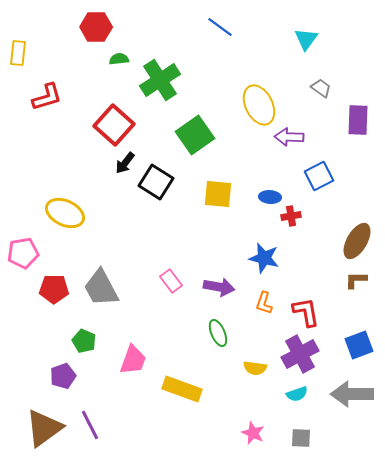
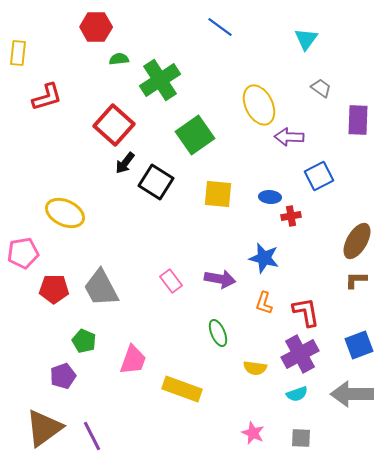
purple arrow at (219, 287): moved 1 px right, 8 px up
purple line at (90, 425): moved 2 px right, 11 px down
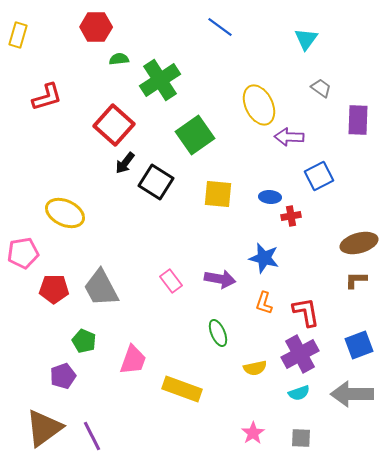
yellow rectangle at (18, 53): moved 18 px up; rotated 10 degrees clockwise
brown ellipse at (357, 241): moved 2 px right, 2 px down; rotated 45 degrees clockwise
yellow semicircle at (255, 368): rotated 20 degrees counterclockwise
cyan semicircle at (297, 394): moved 2 px right, 1 px up
pink star at (253, 433): rotated 15 degrees clockwise
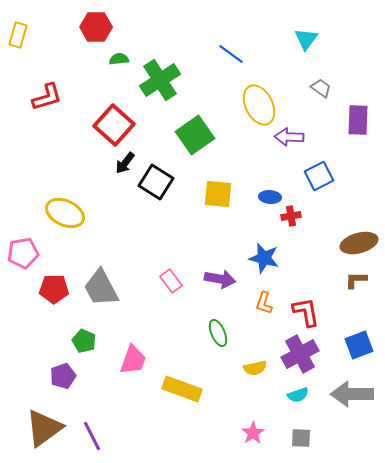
blue line at (220, 27): moved 11 px right, 27 px down
cyan semicircle at (299, 393): moved 1 px left, 2 px down
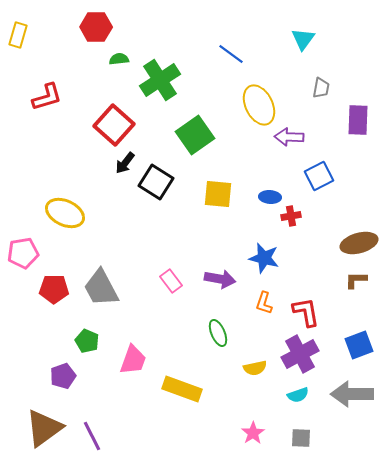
cyan triangle at (306, 39): moved 3 px left
gray trapezoid at (321, 88): rotated 65 degrees clockwise
green pentagon at (84, 341): moved 3 px right
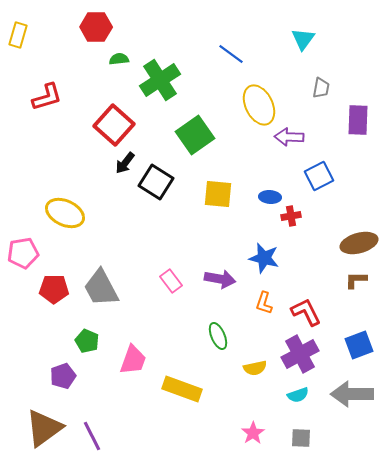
red L-shape at (306, 312): rotated 16 degrees counterclockwise
green ellipse at (218, 333): moved 3 px down
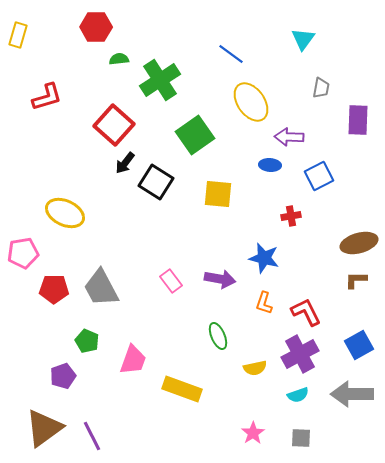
yellow ellipse at (259, 105): moved 8 px left, 3 px up; rotated 9 degrees counterclockwise
blue ellipse at (270, 197): moved 32 px up
blue square at (359, 345): rotated 8 degrees counterclockwise
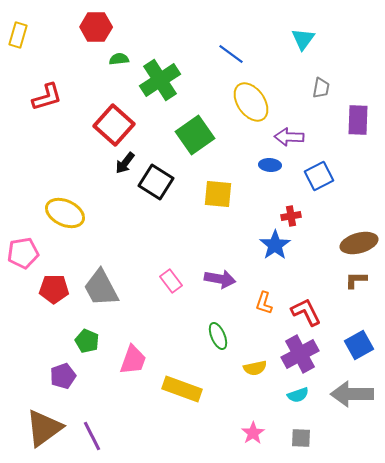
blue star at (264, 258): moved 11 px right, 13 px up; rotated 24 degrees clockwise
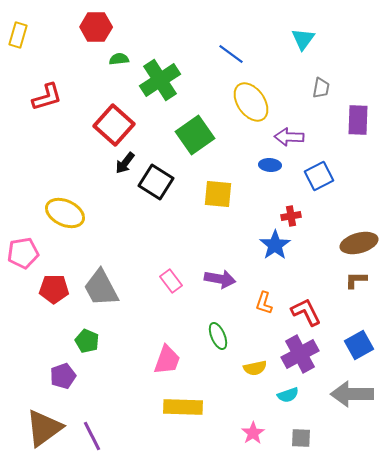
pink trapezoid at (133, 360): moved 34 px right
yellow rectangle at (182, 389): moved 1 px right, 18 px down; rotated 18 degrees counterclockwise
cyan semicircle at (298, 395): moved 10 px left
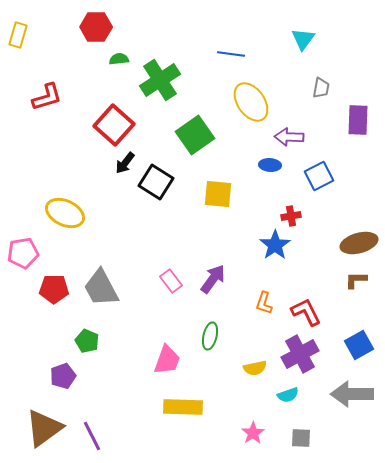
blue line at (231, 54): rotated 28 degrees counterclockwise
purple arrow at (220, 279): moved 7 px left; rotated 64 degrees counterclockwise
green ellipse at (218, 336): moved 8 px left; rotated 36 degrees clockwise
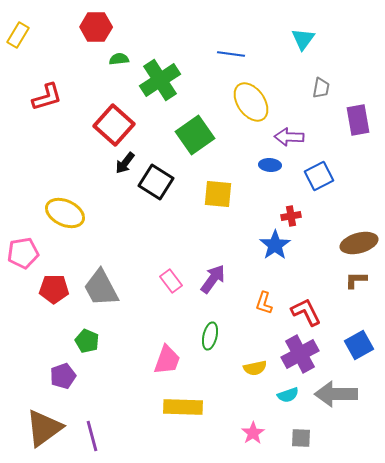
yellow rectangle at (18, 35): rotated 15 degrees clockwise
purple rectangle at (358, 120): rotated 12 degrees counterclockwise
gray arrow at (352, 394): moved 16 px left
purple line at (92, 436): rotated 12 degrees clockwise
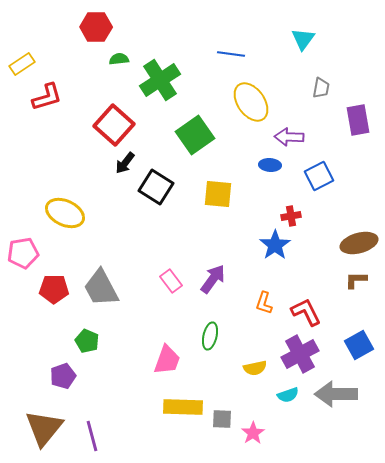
yellow rectangle at (18, 35): moved 4 px right, 29 px down; rotated 25 degrees clockwise
black square at (156, 182): moved 5 px down
brown triangle at (44, 428): rotated 15 degrees counterclockwise
gray square at (301, 438): moved 79 px left, 19 px up
